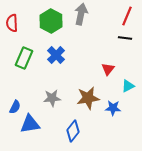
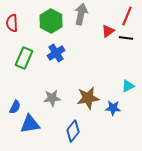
black line: moved 1 px right
blue cross: moved 2 px up; rotated 12 degrees clockwise
red triangle: moved 38 px up; rotated 16 degrees clockwise
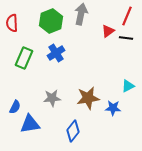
green hexagon: rotated 10 degrees clockwise
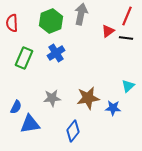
cyan triangle: rotated 16 degrees counterclockwise
blue semicircle: moved 1 px right
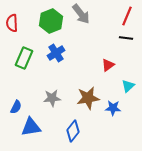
gray arrow: rotated 130 degrees clockwise
red triangle: moved 34 px down
blue triangle: moved 1 px right, 3 px down
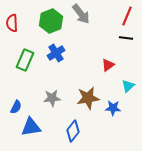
green rectangle: moved 1 px right, 2 px down
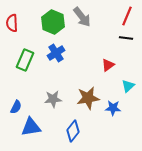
gray arrow: moved 1 px right, 3 px down
green hexagon: moved 2 px right, 1 px down; rotated 15 degrees counterclockwise
gray star: moved 1 px right, 1 px down
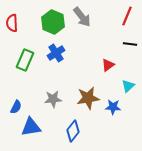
black line: moved 4 px right, 6 px down
blue star: moved 1 px up
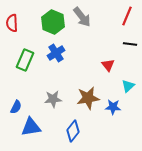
red triangle: rotated 32 degrees counterclockwise
